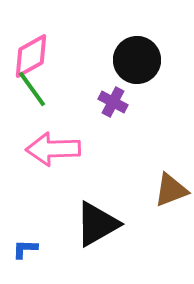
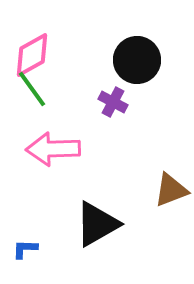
pink diamond: moved 1 px right, 1 px up
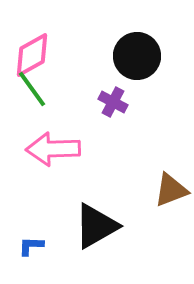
black circle: moved 4 px up
black triangle: moved 1 px left, 2 px down
blue L-shape: moved 6 px right, 3 px up
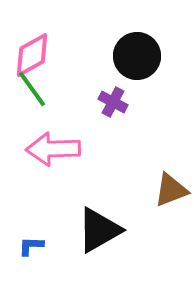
black triangle: moved 3 px right, 4 px down
